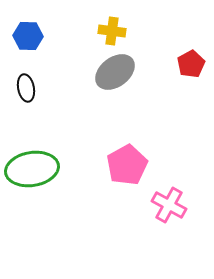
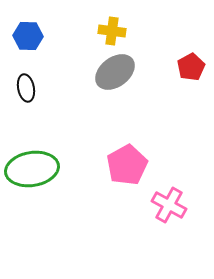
red pentagon: moved 3 px down
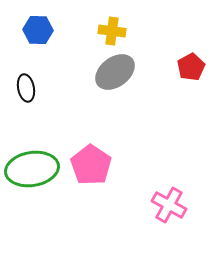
blue hexagon: moved 10 px right, 6 px up
pink pentagon: moved 36 px left; rotated 9 degrees counterclockwise
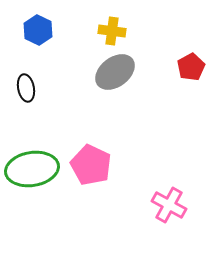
blue hexagon: rotated 24 degrees clockwise
pink pentagon: rotated 9 degrees counterclockwise
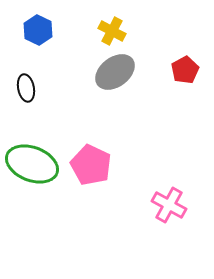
yellow cross: rotated 20 degrees clockwise
red pentagon: moved 6 px left, 3 px down
green ellipse: moved 5 px up; rotated 30 degrees clockwise
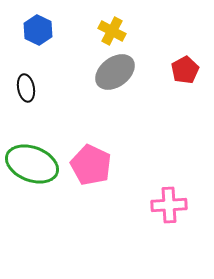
pink cross: rotated 32 degrees counterclockwise
